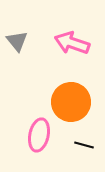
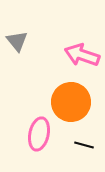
pink arrow: moved 10 px right, 12 px down
pink ellipse: moved 1 px up
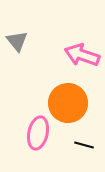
orange circle: moved 3 px left, 1 px down
pink ellipse: moved 1 px left, 1 px up
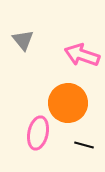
gray triangle: moved 6 px right, 1 px up
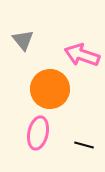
orange circle: moved 18 px left, 14 px up
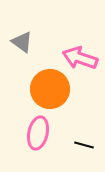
gray triangle: moved 1 px left, 2 px down; rotated 15 degrees counterclockwise
pink arrow: moved 2 px left, 3 px down
